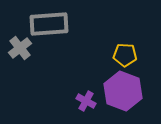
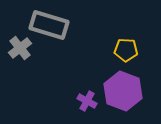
gray rectangle: moved 1 px down; rotated 21 degrees clockwise
yellow pentagon: moved 1 px right, 5 px up
purple cross: moved 1 px right
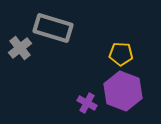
gray rectangle: moved 4 px right, 3 px down
yellow pentagon: moved 5 px left, 4 px down
purple cross: moved 2 px down
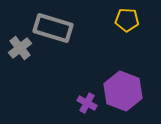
yellow pentagon: moved 6 px right, 34 px up
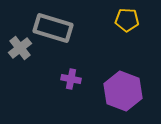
purple cross: moved 16 px left, 24 px up; rotated 18 degrees counterclockwise
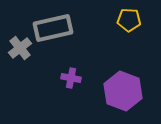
yellow pentagon: moved 2 px right
gray rectangle: rotated 30 degrees counterclockwise
purple cross: moved 1 px up
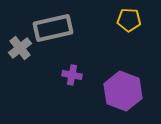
purple cross: moved 1 px right, 3 px up
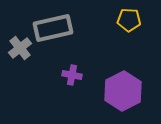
purple hexagon: rotated 12 degrees clockwise
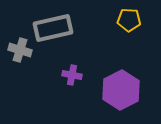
gray cross: moved 2 px down; rotated 35 degrees counterclockwise
purple hexagon: moved 2 px left, 1 px up
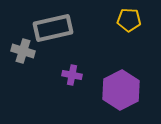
gray cross: moved 3 px right, 1 px down
